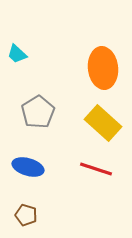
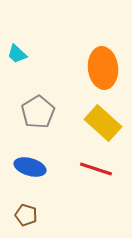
blue ellipse: moved 2 px right
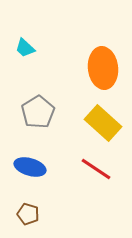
cyan trapezoid: moved 8 px right, 6 px up
red line: rotated 16 degrees clockwise
brown pentagon: moved 2 px right, 1 px up
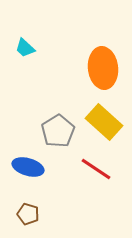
gray pentagon: moved 20 px right, 19 px down
yellow rectangle: moved 1 px right, 1 px up
blue ellipse: moved 2 px left
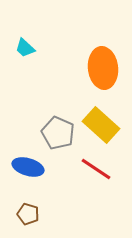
yellow rectangle: moved 3 px left, 3 px down
gray pentagon: moved 2 px down; rotated 16 degrees counterclockwise
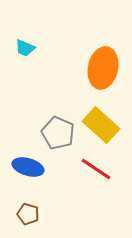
cyan trapezoid: rotated 20 degrees counterclockwise
orange ellipse: rotated 18 degrees clockwise
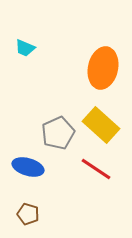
gray pentagon: rotated 24 degrees clockwise
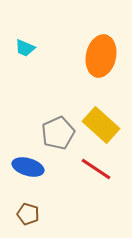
orange ellipse: moved 2 px left, 12 px up
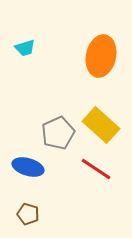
cyan trapezoid: rotated 40 degrees counterclockwise
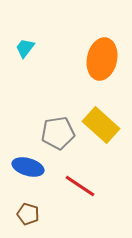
cyan trapezoid: rotated 145 degrees clockwise
orange ellipse: moved 1 px right, 3 px down
gray pentagon: rotated 16 degrees clockwise
red line: moved 16 px left, 17 px down
